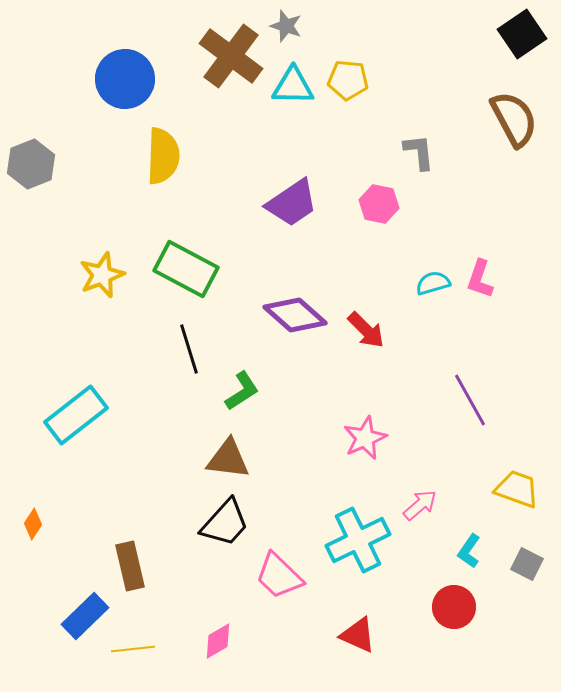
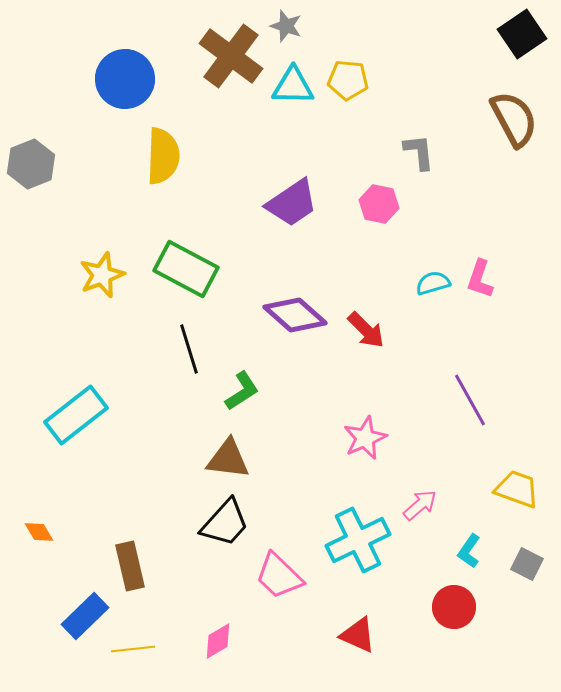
orange diamond: moved 6 px right, 8 px down; rotated 64 degrees counterclockwise
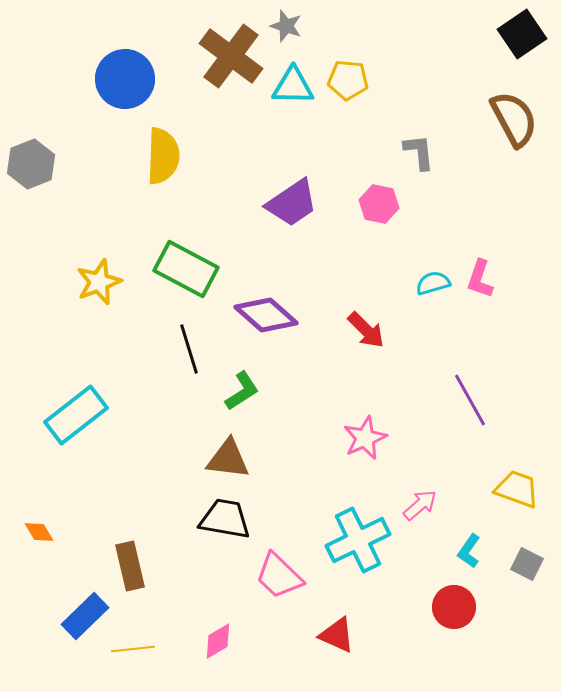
yellow star: moved 3 px left, 7 px down
purple diamond: moved 29 px left
black trapezoid: moved 4 px up; rotated 122 degrees counterclockwise
red triangle: moved 21 px left
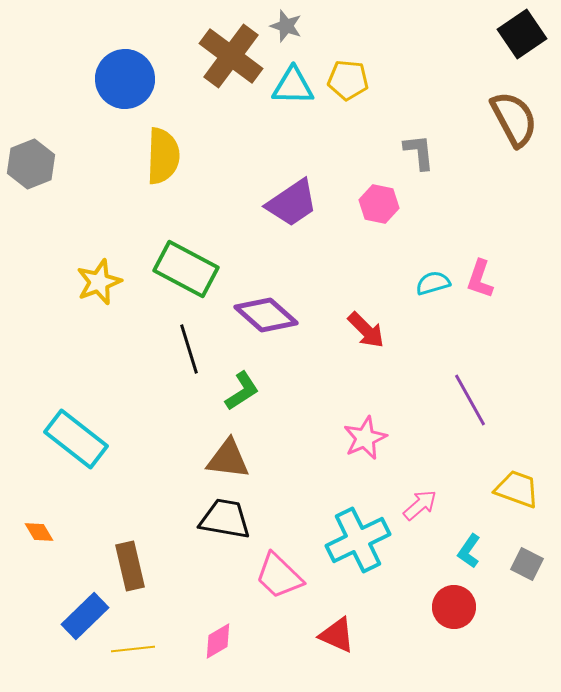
cyan rectangle: moved 24 px down; rotated 76 degrees clockwise
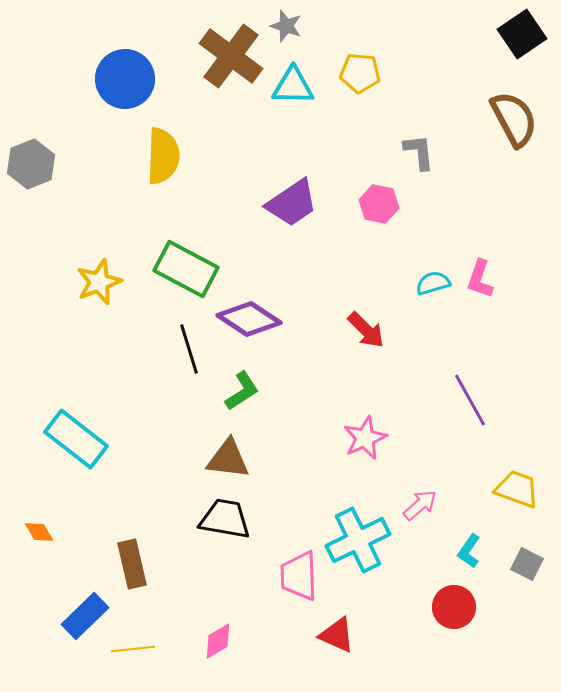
yellow pentagon: moved 12 px right, 7 px up
purple diamond: moved 17 px left, 4 px down; rotated 8 degrees counterclockwise
brown rectangle: moved 2 px right, 2 px up
pink trapezoid: moved 20 px right; rotated 44 degrees clockwise
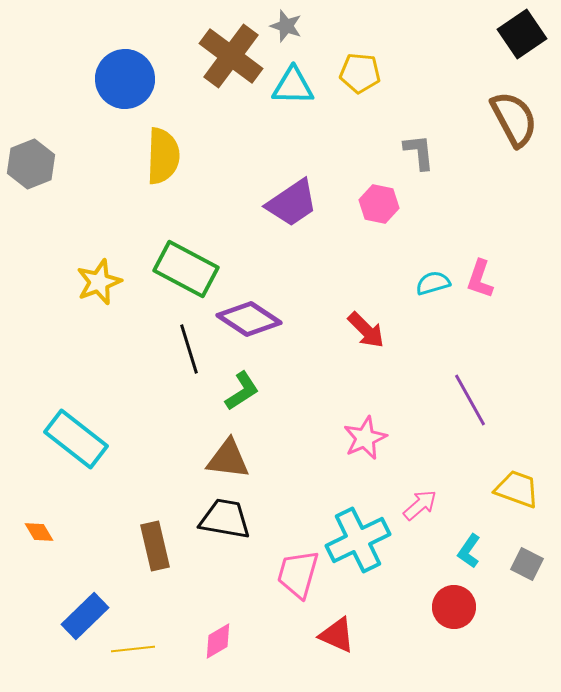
brown rectangle: moved 23 px right, 18 px up
pink trapezoid: moved 1 px left, 2 px up; rotated 18 degrees clockwise
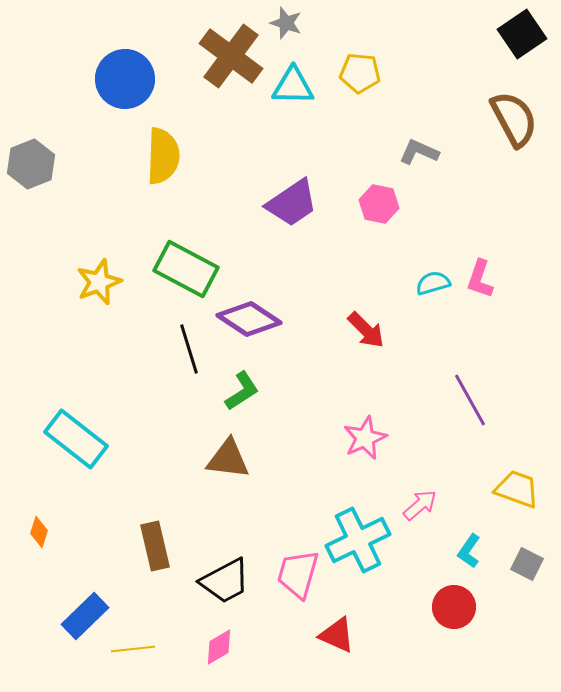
gray star: moved 3 px up
gray L-shape: rotated 60 degrees counterclockwise
black trapezoid: moved 62 px down; rotated 142 degrees clockwise
orange diamond: rotated 48 degrees clockwise
pink diamond: moved 1 px right, 6 px down
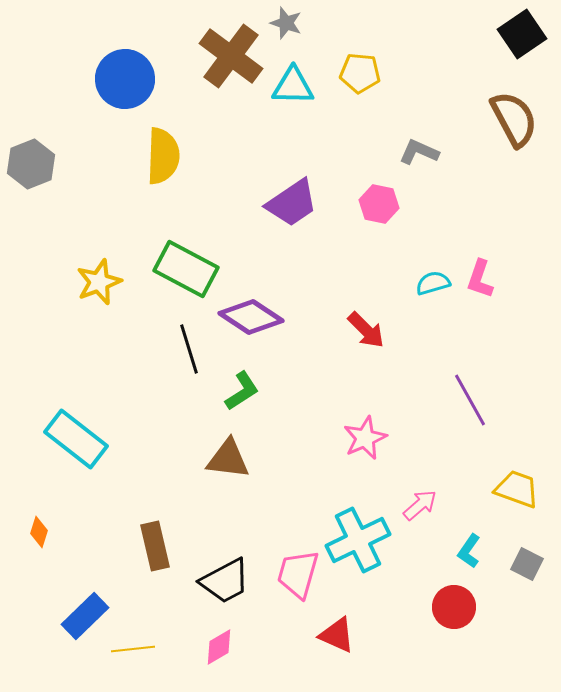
purple diamond: moved 2 px right, 2 px up
